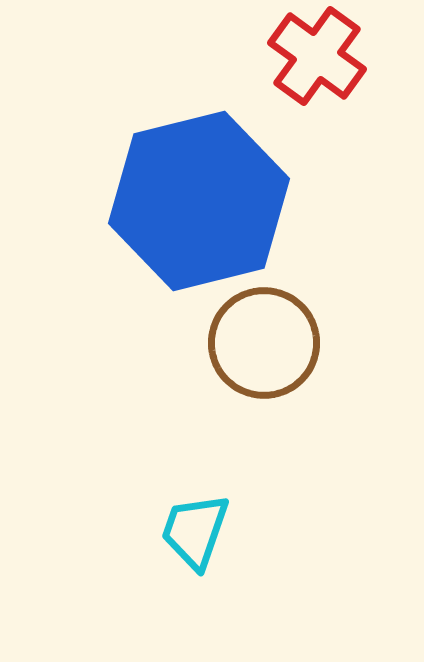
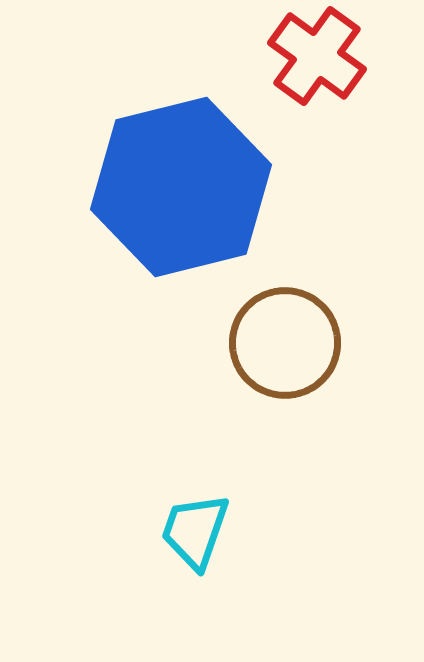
blue hexagon: moved 18 px left, 14 px up
brown circle: moved 21 px right
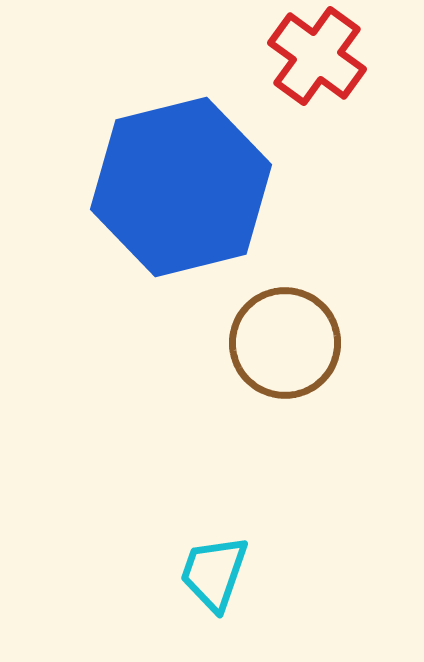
cyan trapezoid: moved 19 px right, 42 px down
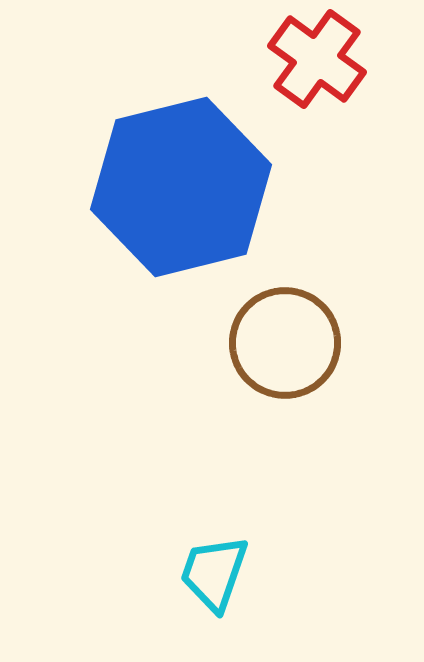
red cross: moved 3 px down
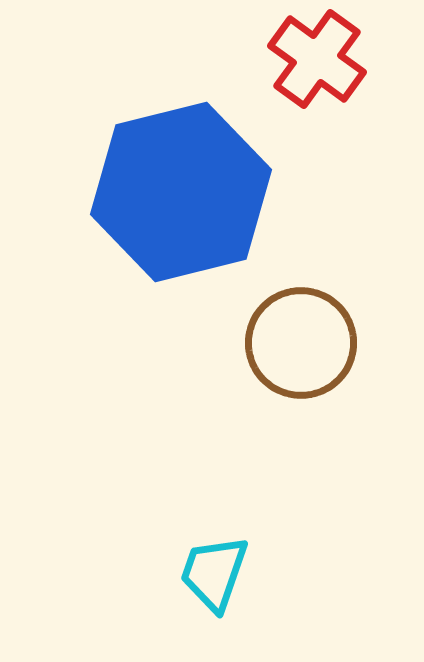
blue hexagon: moved 5 px down
brown circle: moved 16 px right
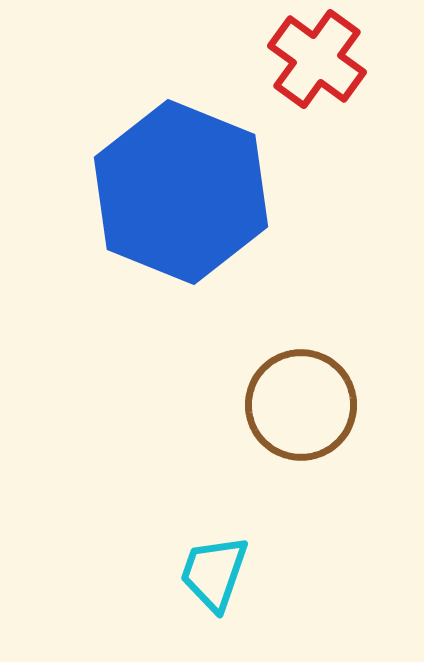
blue hexagon: rotated 24 degrees counterclockwise
brown circle: moved 62 px down
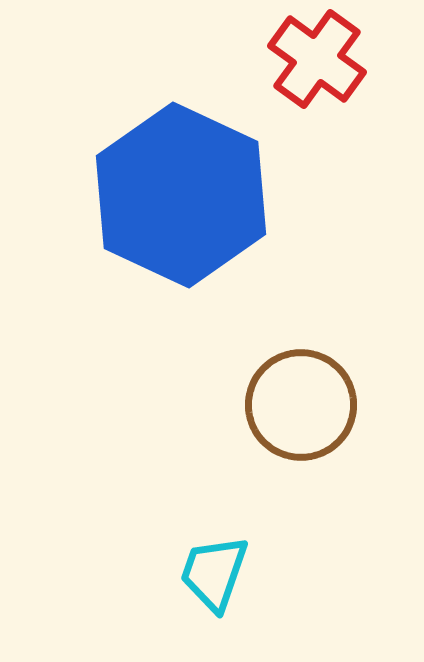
blue hexagon: moved 3 px down; rotated 3 degrees clockwise
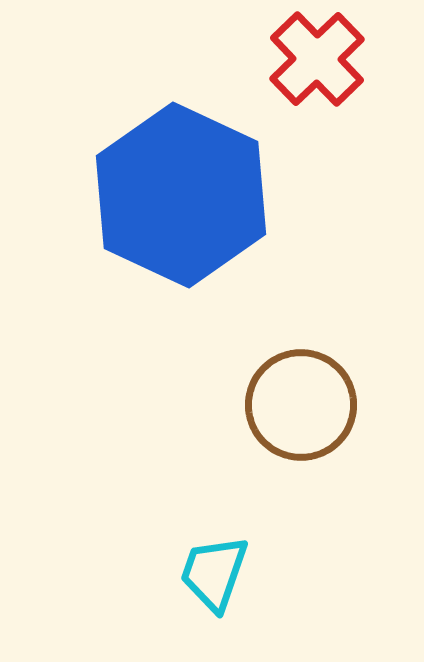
red cross: rotated 10 degrees clockwise
